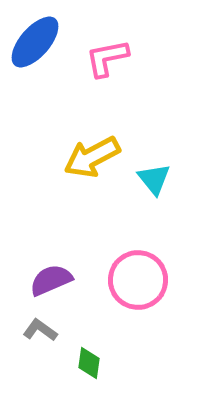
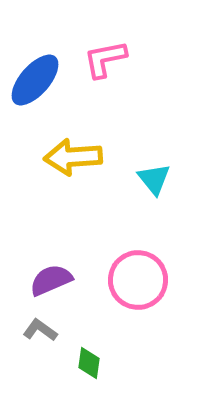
blue ellipse: moved 38 px down
pink L-shape: moved 2 px left, 1 px down
yellow arrow: moved 19 px left; rotated 24 degrees clockwise
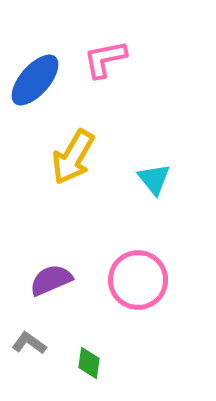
yellow arrow: rotated 56 degrees counterclockwise
gray L-shape: moved 11 px left, 13 px down
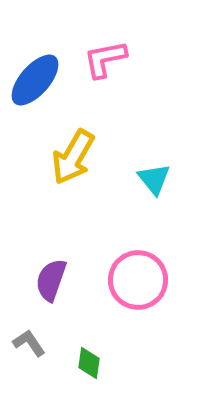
purple semicircle: rotated 48 degrees counterclockwise
gray L-shape: rotated 20 degrees clockwise
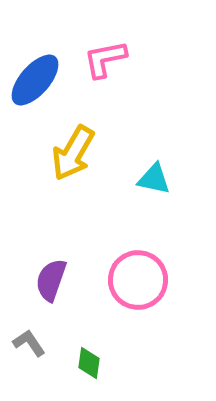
yellow arrow: moved 4 px up
cyan triangle: rotated 39 degrees counterclockwise
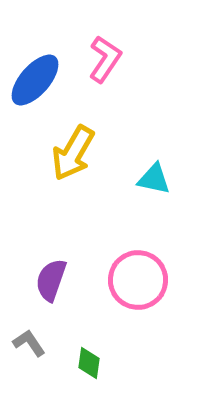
pink L-shape: rotated 135 degrees clockwise
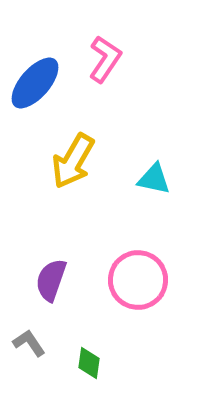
blue ellipse: moved 3 px down
yellow arrow: moved 8 px down
